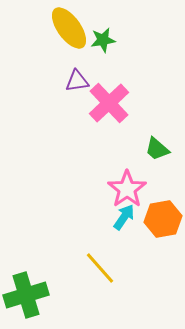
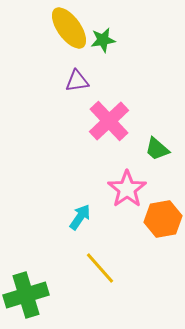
pink cross: moved 18 px down
cyan arrow: moved 44 px left
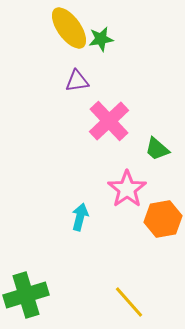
green star: moved 2 px left, 1 px up
cyan arrow: rotated 20 degrees counterclockwise
yellow line: moved 29 px right, 34 px down
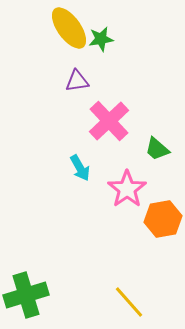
cyan arrow: moved 49 px up; rotated 136 degrees clockwise
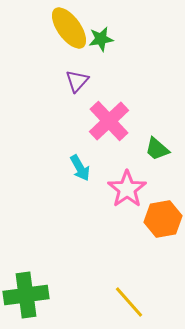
purple triangle: rotated 40 degrees counterclockwise
green cross: rotated 9 degrees clockwise
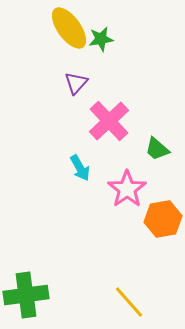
purple triangle: moved 1 px left, 2 px down
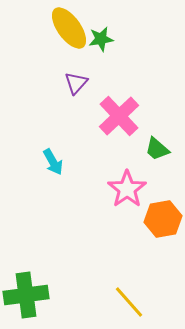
pink cross: moved 10 px right, 5 px up
cyan arrow: moved 27 px left, 6 px up
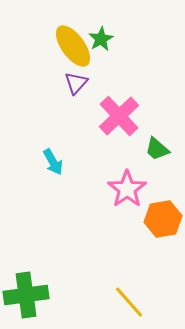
yellow ellipse: moved 4 px right, 18 px down
green star: rotated 20 degrees counterclockwise
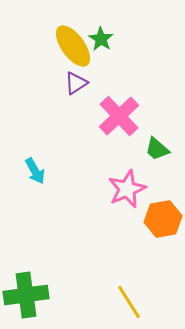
green star: rotated 10 degrees counterclockwise
purple triangle: rotated 15 degrees clockwise
cyan arrow: moved 18 px left, 9 px down
pink star: rotated 12 degrees clockwise
yellow line: rotated 9 degrees clockwise
